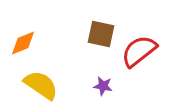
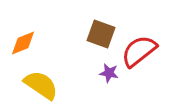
brown square: rotated 8 degrees clockwise
purple star: moved 6 px right, 13 px up
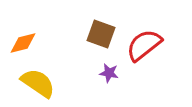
orange diamond: rotated 8 degrees clockwise
red semicircle: moved 5 px right, 6 px up
yellow semicircle: moved 3 px left, 2 px up
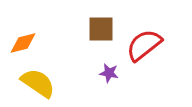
brown square: moved 5 px up; rotated 20 degrees counterclockwise
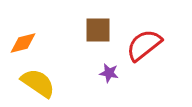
brown square: moved 3 px left, 1 px down
